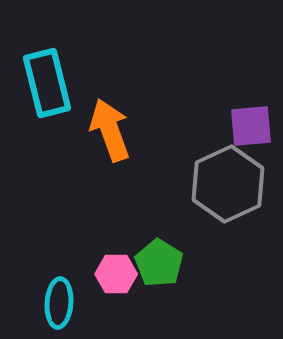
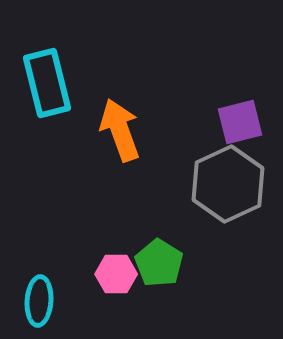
purple square: moved 11 px left, 4 px up; rotated 9 degrees counterclockwise
orange arrow: moved 10 px right
cyan ellipse: moved 20 px left, 2 px up
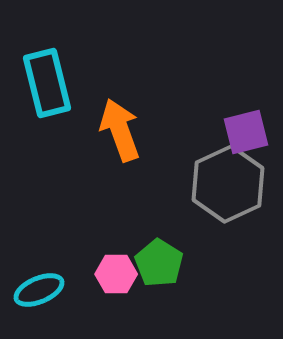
purple square: moved 6 px right, 10 px down
cyan ellipse: moved 11 px up; rotated 63 degrees clockwise
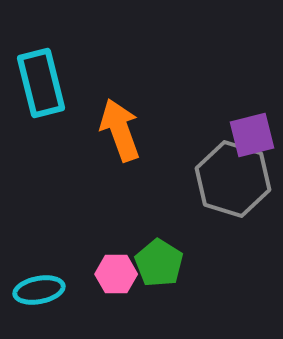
cyan rectangle: moved 6 px left
purple square: moved 6 px right, 3 px down
gray hexagon: moved 5 px right, 5 px up; rotated 18 degrees counterclockwise
cyan ellipse: rotated 12 degrees clockwise
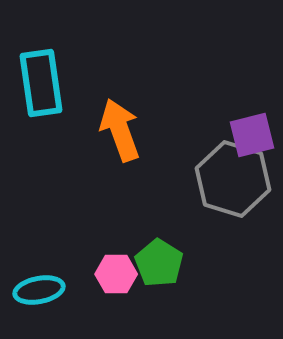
cyan rectangle: rotated 6 degrees clockwise
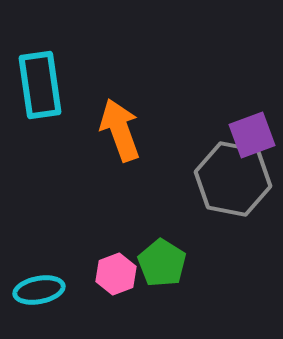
cyan rectangle: moved 1 px left, 2 px down
purple square: rotated 6 degrees counterclockwise
gray hexagon: rotated 6 degrees counterclockwise
green pentagon: moved 3 px right
pink hexagon: rotated 21 degrees counterclockwise
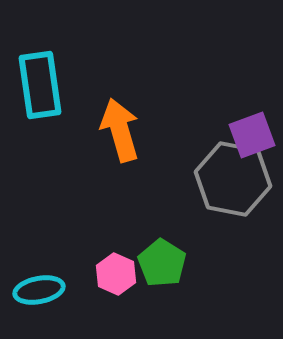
orange arrow: rotated 4 degrees clockwise
pink hexagon: rotated 15 degrees counterclockwise
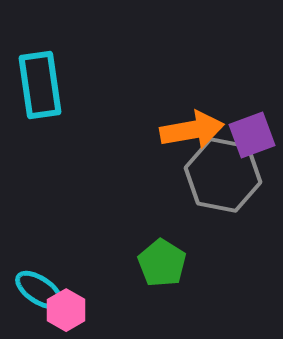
orange arrow: moved 72 px right; rotated 96 degrees clockwise
gray hexagon: moved 10 px left, 4 px up
pink hexagon: moved 50 px left, 36 px down; rotated 6 degrees clockwise
cyan ellipse: rotated 45 degrees clockwise
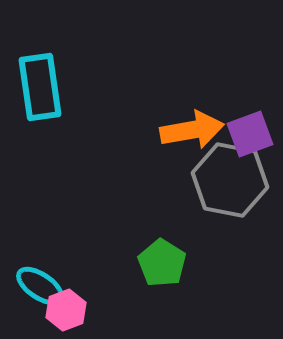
cyan rectangle: moved 2 px down
purple square: moved 2 px left, 1 px up
gray hexagon: moved 7 px right, 5 px down
cyan ellipse: moved 1 px right, 4 px up
pink hexagon: rotated 9 degrees clockwise
